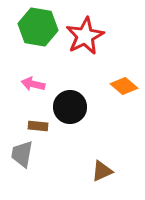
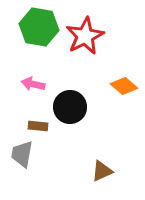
green hexagon: moved 1 px right
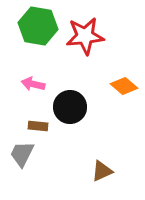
green hexagon: moved 1 px left, 1 px up
red star: rotated 21 degrees clockwise
gray trapezoid: rotated 16 degrees clockwise
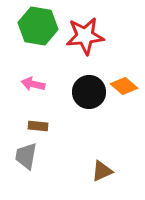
black circle: moved 19 px right, 15 px up
gray trapezoid: moved 4 px right, 2 px down; rotated 16 degrees counterclockwise
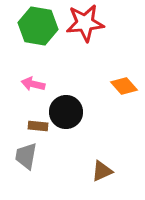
red star: moved 13 px up
orange diamond: rotated 8 degrees clockwise
black circle: moved 23 px left, 20 px down
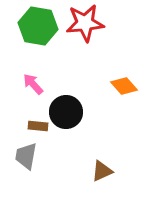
pink arrow: rotated 35 degrees clockwise
